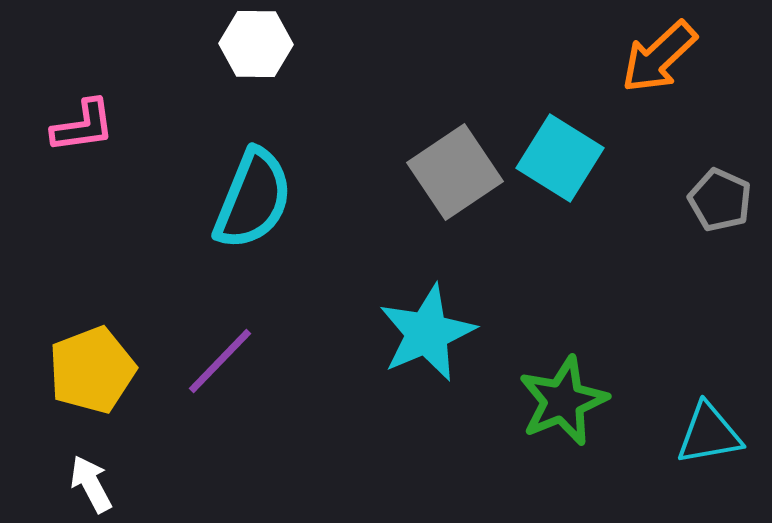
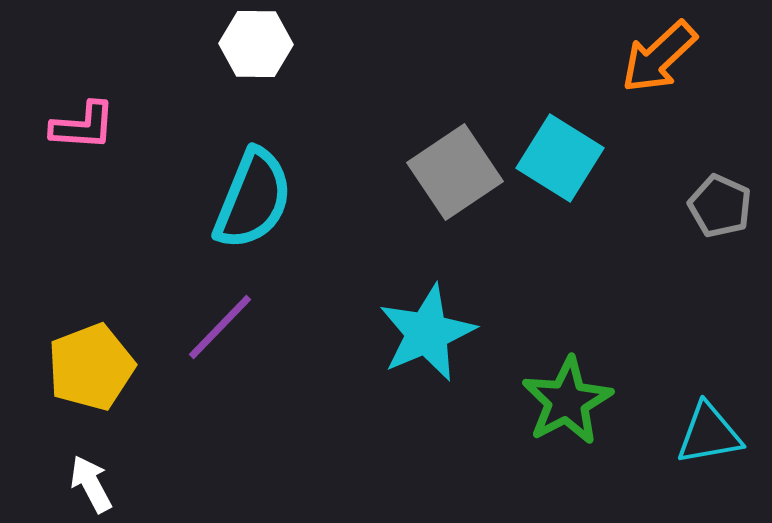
pink L-shape: rotated 12 degrees clockwise
gray pentagon: moved 6 px down
purple line: moved 34 px up
yellow pentagon: moved 1 px left, 3 px up
green star: moved 4 px right; rotated 6 degrees counterclockwise
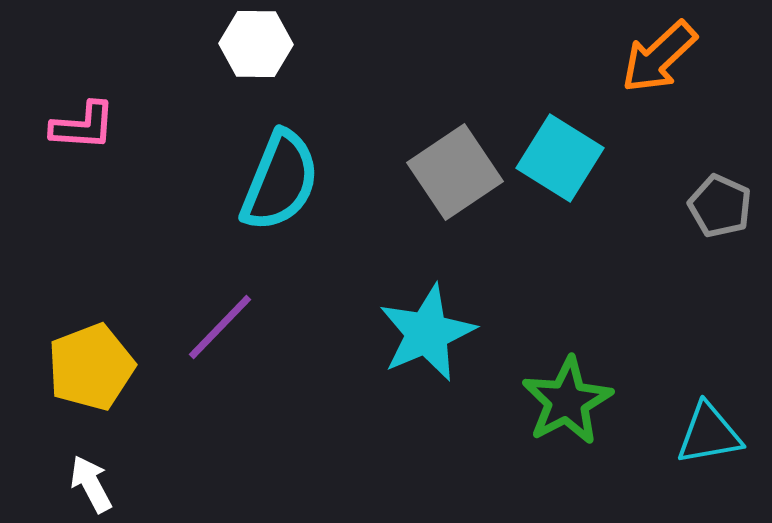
cyan semicircle: moved 27 px right, 18 px up
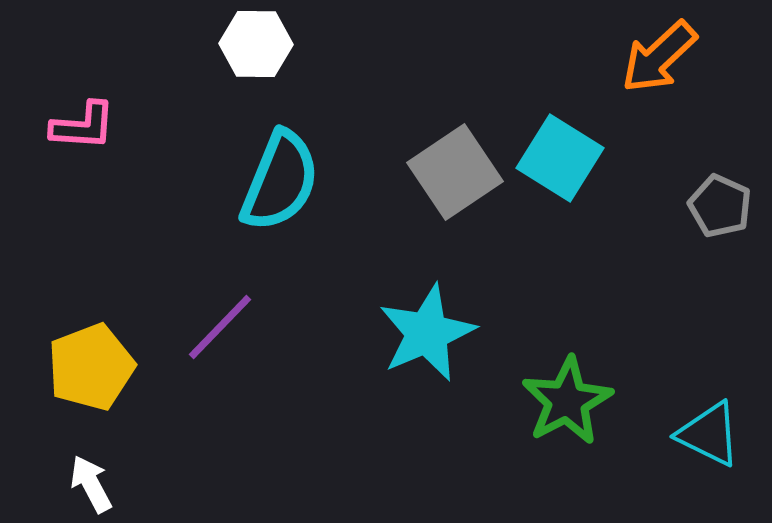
cyan triangle: rotated 36 degrees clockwise
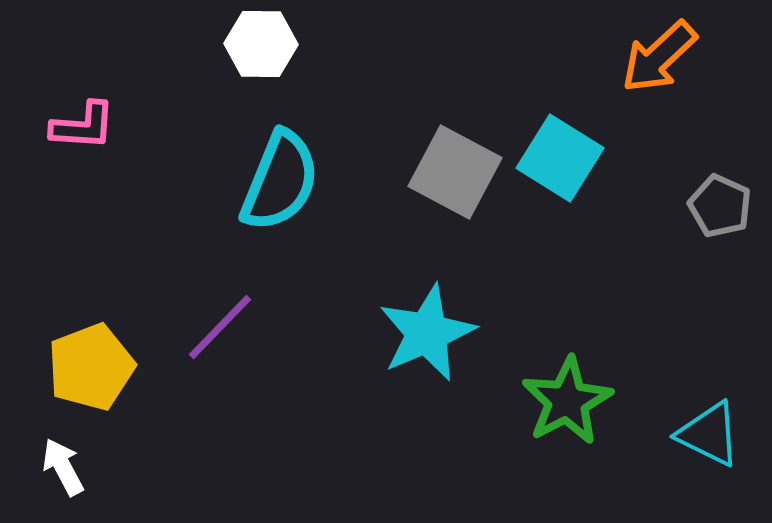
white hexagon: moved 5 px right
gray square: rotated 28 degrees counterclockwise
white arrow: moved 28 px left, 17 px up
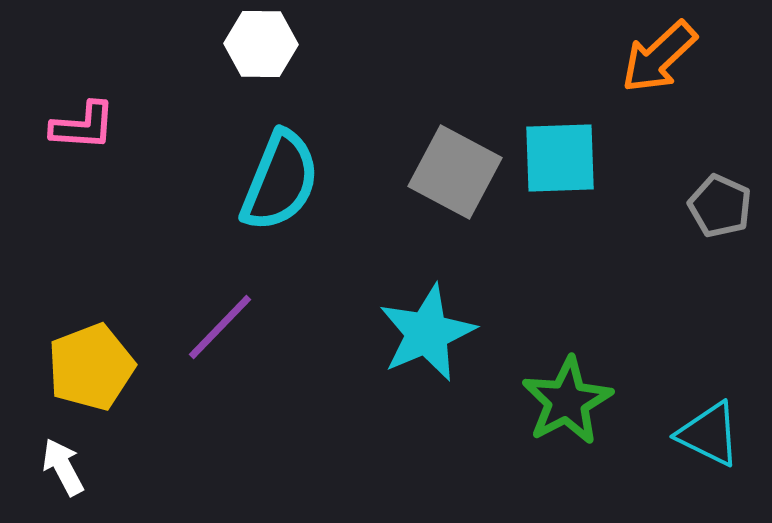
cyan square: rotated 34 degrees counterclockwise
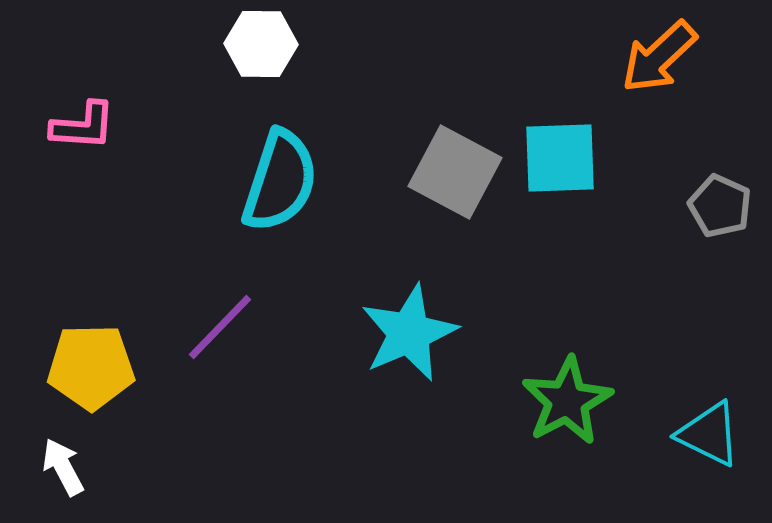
cyan semicircle: rotated 4 degrees counterclockwise
cyan star: moved 18 px left
yellow pentagon: rotated 20 degrees clockwise
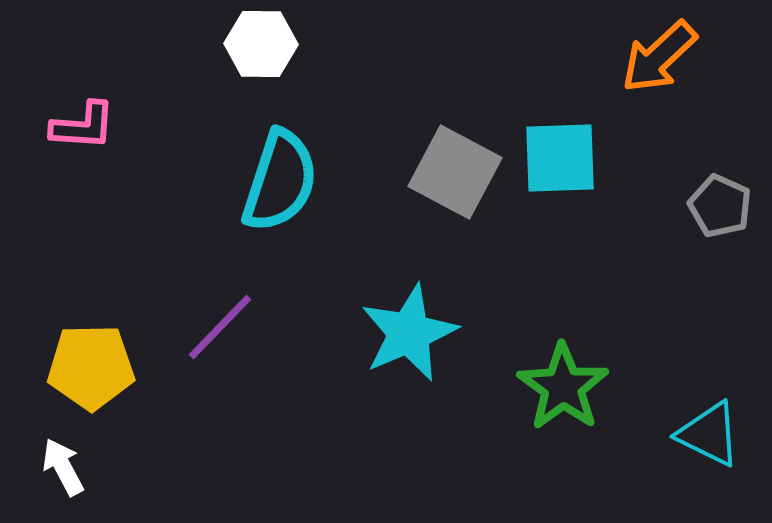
green star: moved 4 px left, 14 px up; rotated 8 degrees counterclockwise
